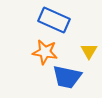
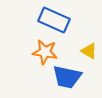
yellow triangle: rotated 30 degrees counterclockwise
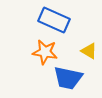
blue trapezoid: moved 1 px right, 1 px down
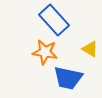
blue rectangle: rotated 24 degrees clockwise
yellow triangle: moved 1 px right, 2 px up
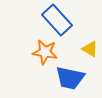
blue rectangle: moved 3 px right
blue trapezoid: moved 2 px right
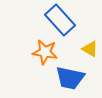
blue rectangle: moved 3 px right
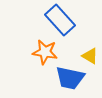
yellow triangle: moved 7 px down
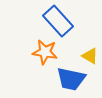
blue rectangle: moved 2 px left, 1 px down
blue trapezoid: moved 1 px right, 1 px down
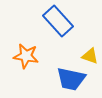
orange star: moved 19 px left, 4 px down
yellow triangle: rotated 12 degrees counterclockwise
